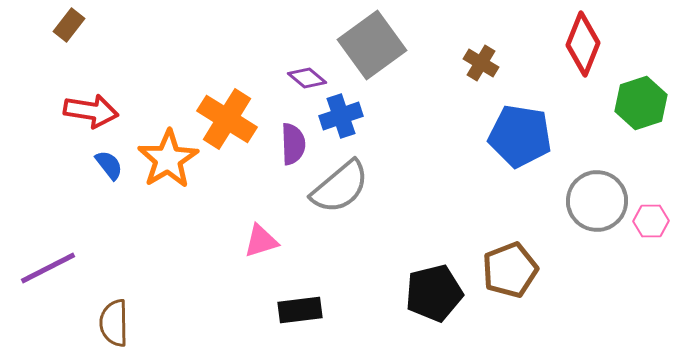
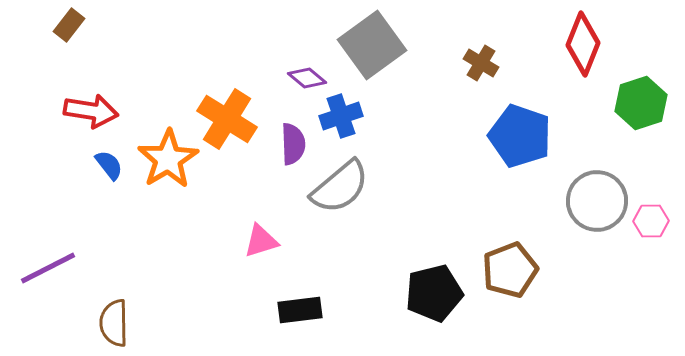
blue pentagon: rotated 10 degrees clockwise
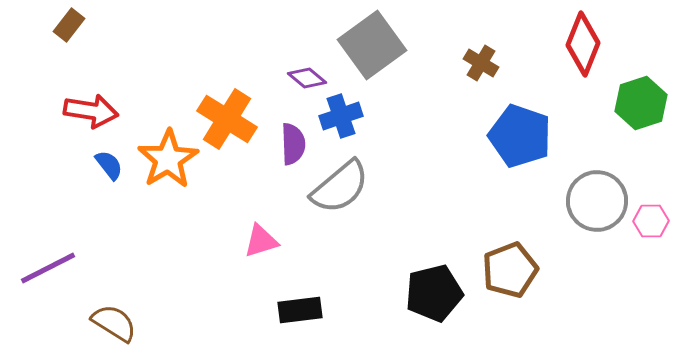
brown semicircle: rotated 123 degrees clockwise
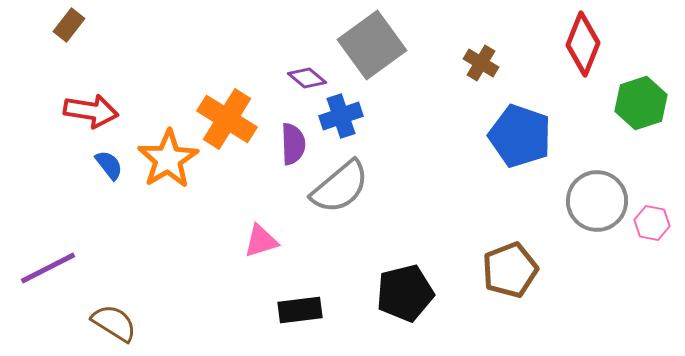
pink hexagon: moved 1 px right, 2 px down; rotated 12 degrees clockwise
black pentagon: moved 29 px left
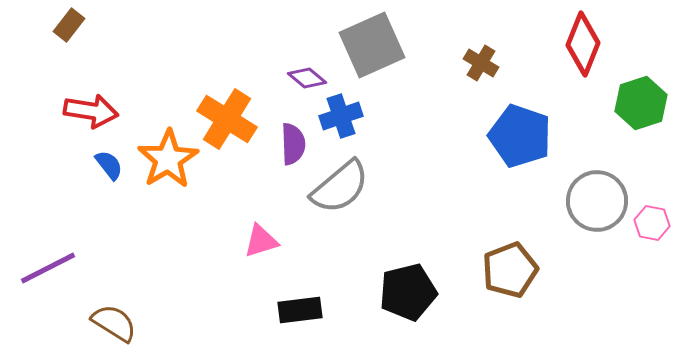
gray square: rotated 12 degrees clockwise
black pentagon: moved 3 px right, 1 px up
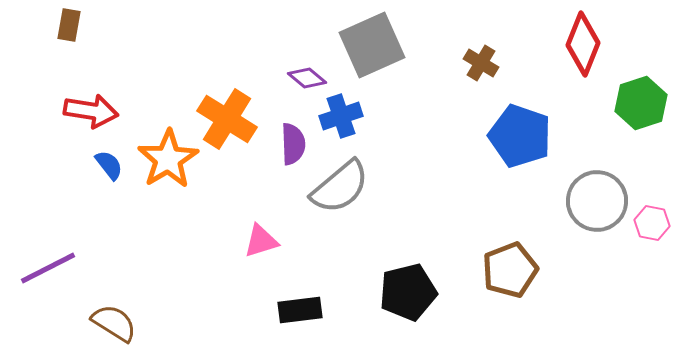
brown rectangle: rotated 28 degrees counterclockwise
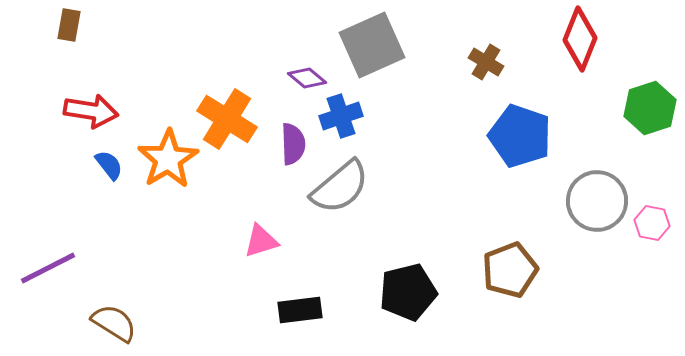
red diamond: moved 3 px left, 5 px up
brown cross: moved 5 px right, 1 px up
green hexagon: moved 9 px right, 5 px down
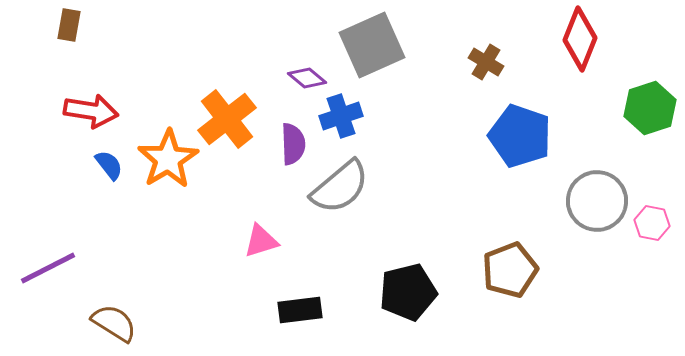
orange cross: rotated 20 degrees clockwise
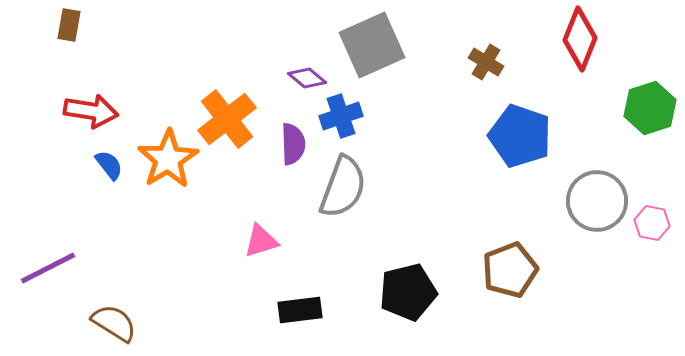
gray semicircle: moved 3 px right; rotated 30 degrees counterclockwise
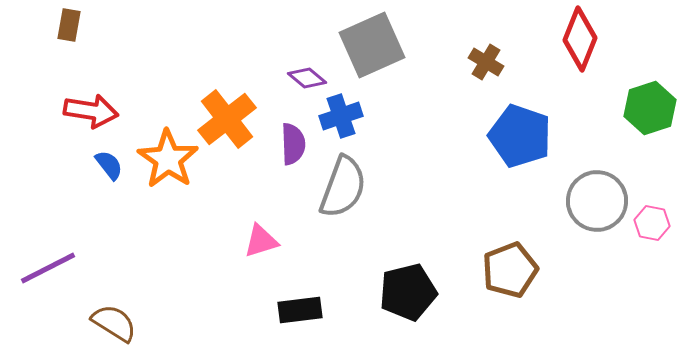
orange star: rotated 6 degrees counterclockwise
